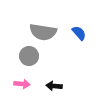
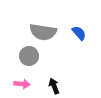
black arrow: rotated 63 degrees clockwise
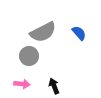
gray semicircle: rotated 36 degrees counterclockwise
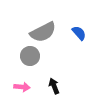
gray circle: moved 1 px right
pink arrow: moved 3 px down
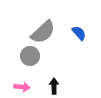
gray semicircle: rotated 16 degrees counterclockwise
black arrow: rotated 21 degrees clockwise
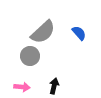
black arrow: rotated 14 degrees clockwise
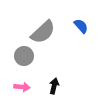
blue semicircle: moved 2 px right, 7 px up
gray circle: moved 6 px left
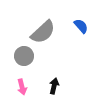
pink arrow: rotated 70 degrees clockwise
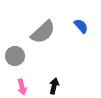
gray circle: moved 9 px left
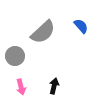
pink arrow: moved 1 px left
